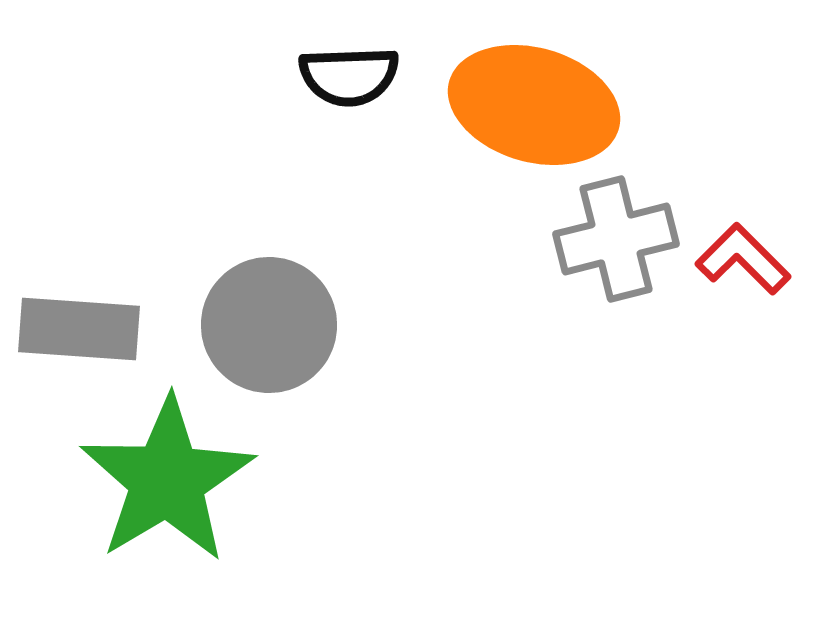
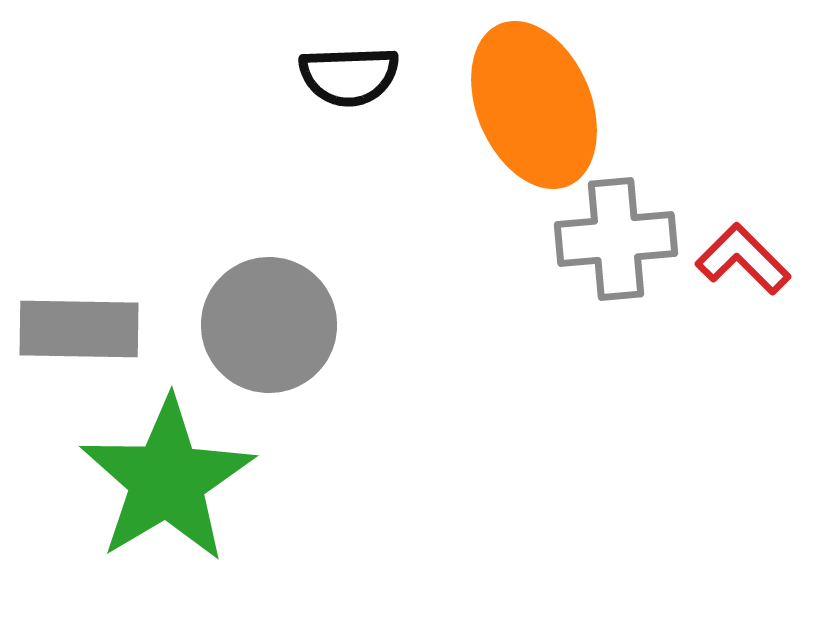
orange ellipse: rotated 51 degrees clockwise
gray cross: rotated 9 degrees clockwise
gray rectangle: rotated 3 degrees counterclockwise
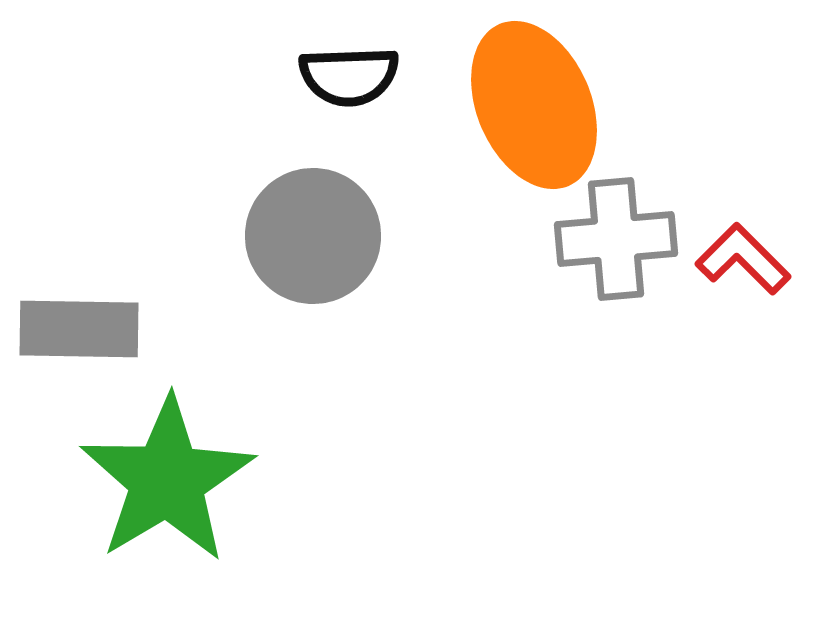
gray circle: moved 44 px right, 89 px up
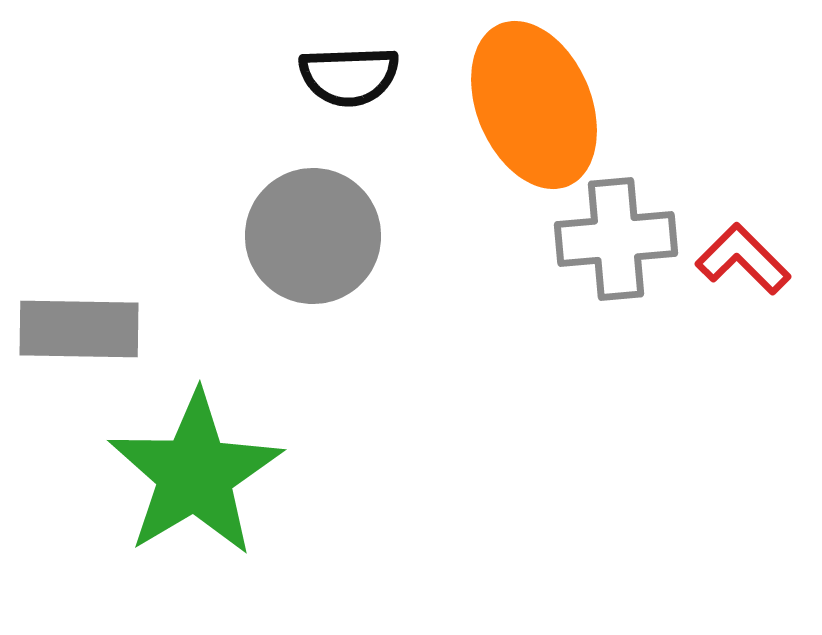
green star: moved 28 px right, 6 px up
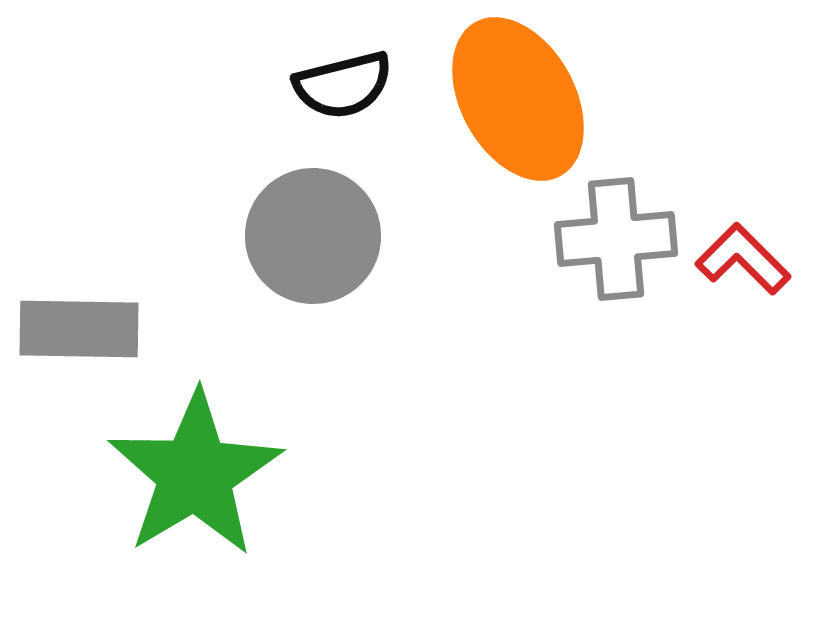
black semicircle: moved 6 px left, 9 px down; rotated 12 degrees counterclockwise
orange ellipse: moved 16 px left, 6 px up; rotated 6 degrees counterclockwise
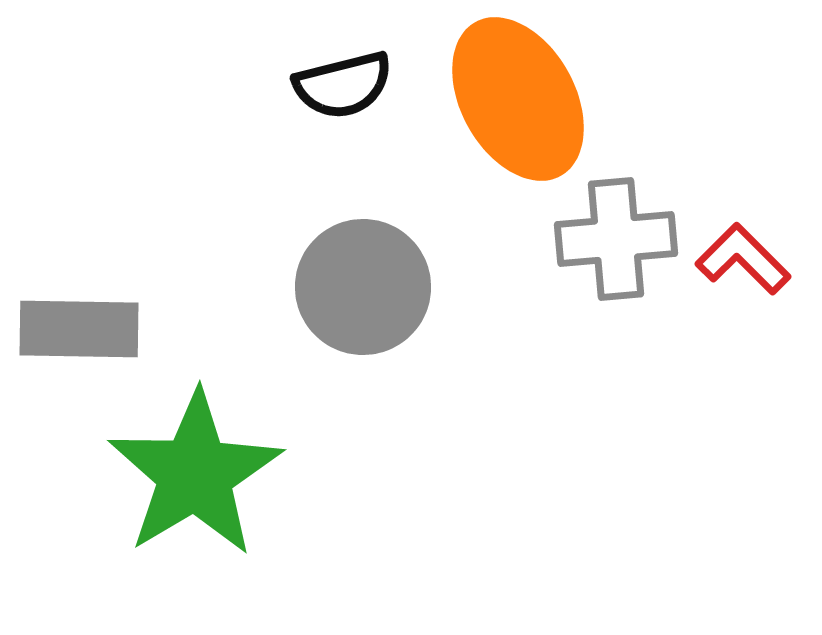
gray circle: moved 50 px right, 51 px down
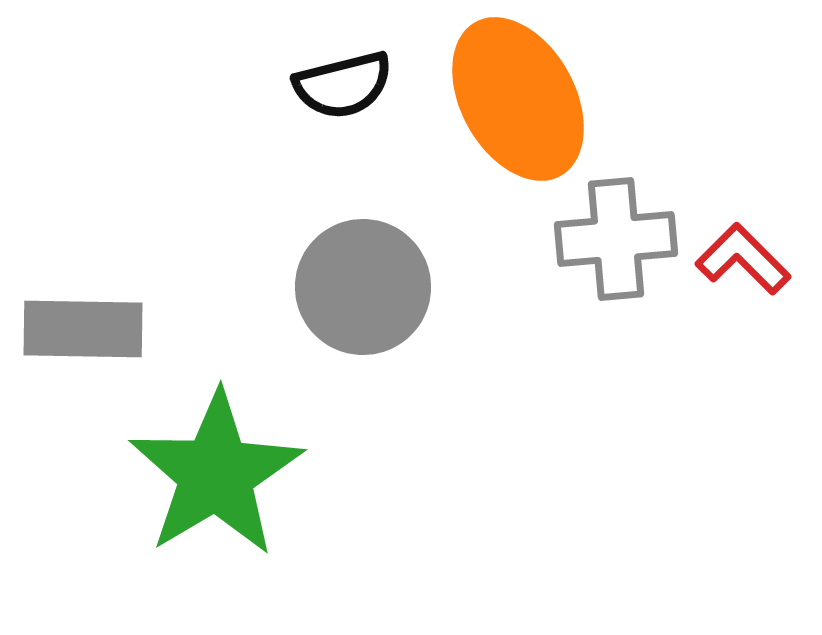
gray rectangle: moved 4 px right
green star: moved 21 px right
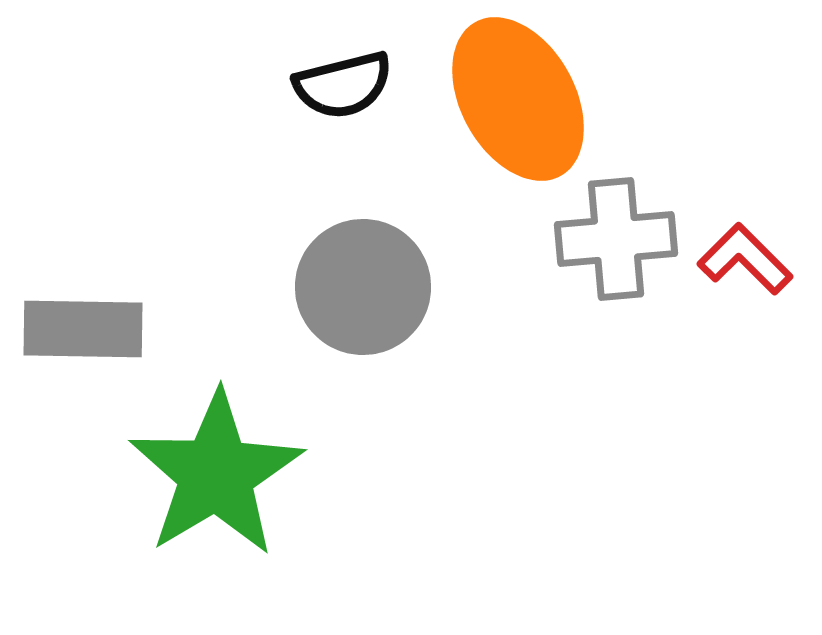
red L-shape: moved 2 px right
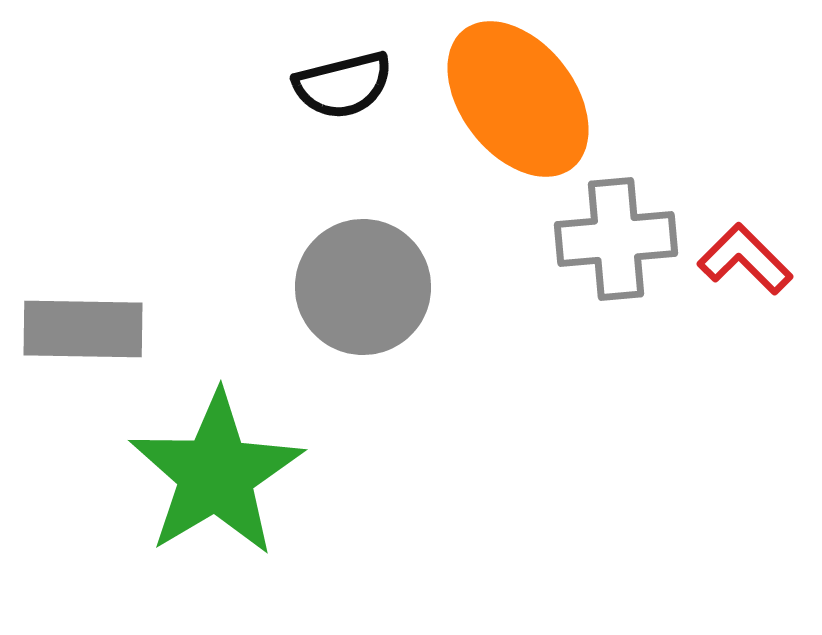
orange ellipse: rotated 9 degrees counterclockwise
